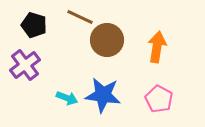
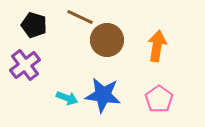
orange arrow: moved 1 px up
pink pentagon: rotated 8 degrees clockwise
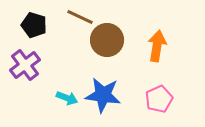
pink pentagon: rotated 12 degrees clockwise
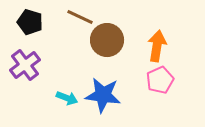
black pentagon: moved 4 px left, 3 px up
pink pentagon: moved 1 px right, 19 px up
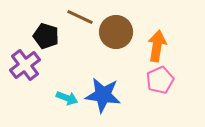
black pentagon: moved 16 px right, 14 px down
brown circle: moved 9 px right, 8 px up
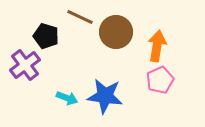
blue star: moved 2 px right, 1 px down
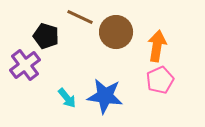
cyan arrow: rotated 30 degrees clockwise
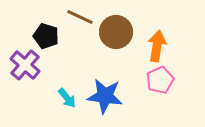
purple cross: rotated 12 degrees counterclockwise
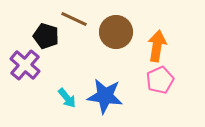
brown line: moved 6 px left, 2 px down
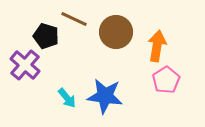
pink pentagon: moved 6 px right; rotated 8 degrees counterclockwise
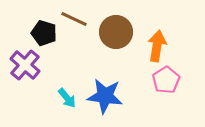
black pentagon: moved 2 px left, 3 px up
